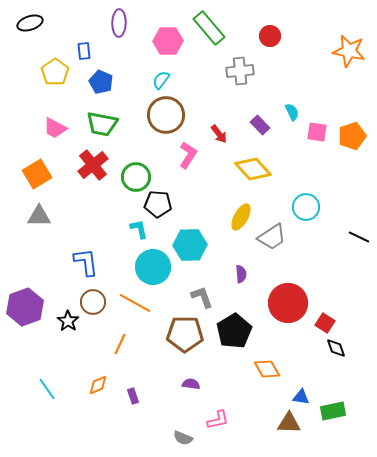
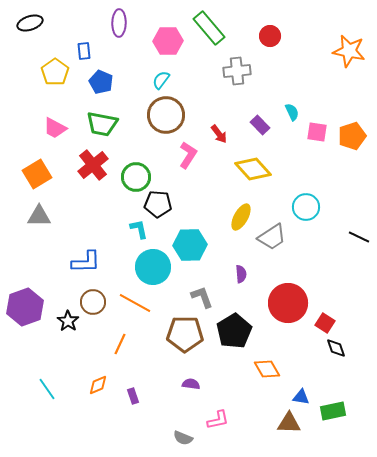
gray cross at (240, 71): moved 3 px left
blue L-shape at (86, 262): rotated 96 degrees clockwise
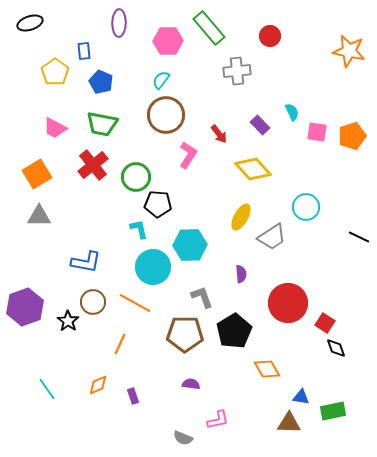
blue L-shape at (86, 262): rotated 12 degrees clockwise
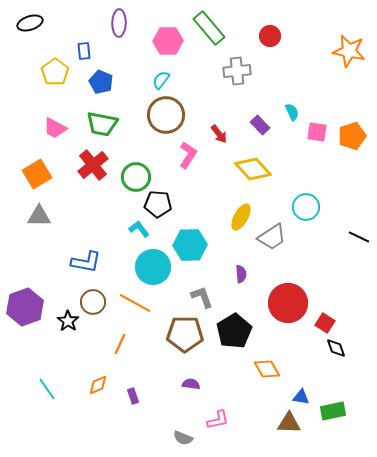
cyan L-shape at (139, 229): rotated 25 degrees counterclockwise
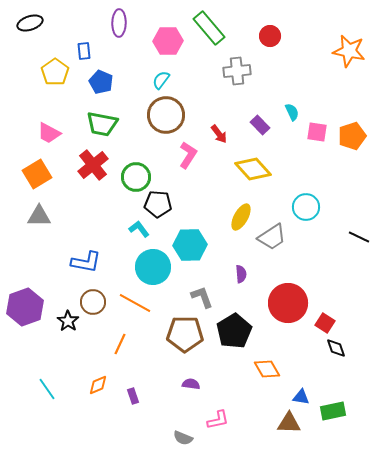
pink trapezoid at (55, 128): moved 6 px left, 5 px down
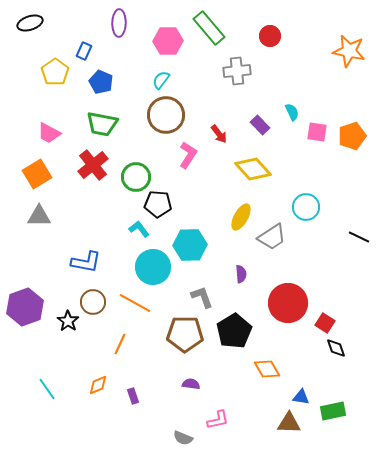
blue rectangle at (84, 51): rotated 30 degrees clockwise
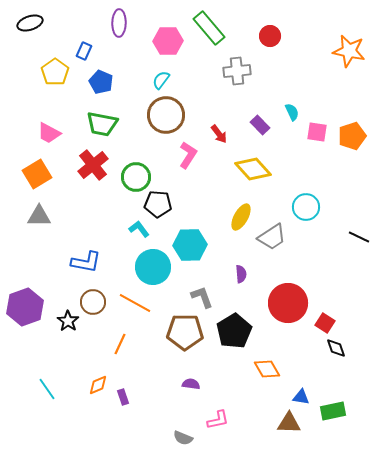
brown pentagon at (185, 334): moved 2 px up
purple rectangle at (133, 396): moved 10 px left, 1 px down
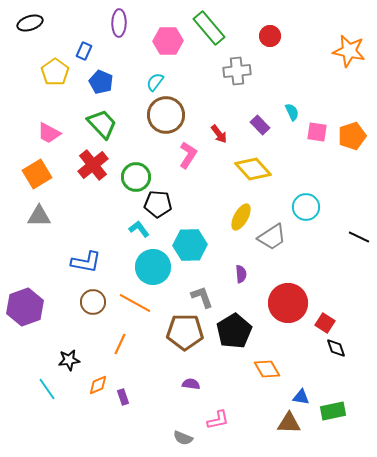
cyan semicircle at (161, 80): moved 6 px left, 2 px down
green trapezoid at (102, 124): rotated 144 degrees counterclockwise
black star at (68, 321): moved 1 px right, 39 px down; rotated 30 degrees clockwise
